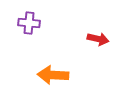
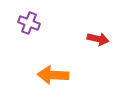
purple cross: rotated 15 degrees clockwise
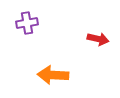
purple cross: moved 2 px left; rotated 30 degrees counterclockwise
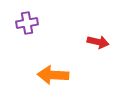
red arrow: moved 3 px down
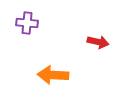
purple cross: rotated 15 degrees clockwise
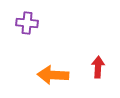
red arrow: moved 25 px down; rotated 100 degrees counterclockwise
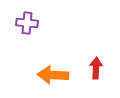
red arrow: moved 2 px left, 1 px down
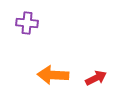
red arrow: moved 10 px down; rotated 60 degrees clockwise
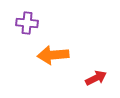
orange arrow: moved 20 px up; rotated 8 degrees counterclockwise
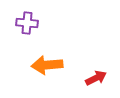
orange arrow: moved 6 px left, 10 px down
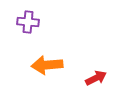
purple cross: moved 1 px right, 1 px up
